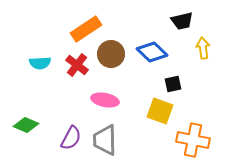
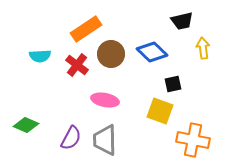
cyan semicircle: moved 7 px up
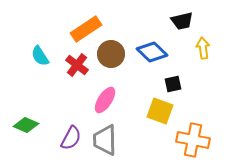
cyan semicircle: rotated 60 degrees clockwise
pink ellipse: rotated 68 degrees counterclockwise
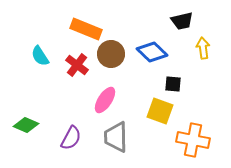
orange rectangle: rotated 56 degrees clockwise
black square: rotated 18 degrees clockwise
gray trapezoid: moved 11 px right, 3 px up
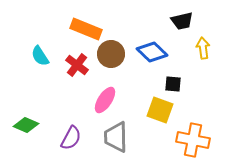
yellow square: moved 1 px up
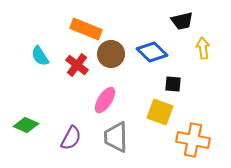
yellow square: moved 2 px down
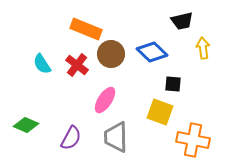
cyan semicircle: moved 2 px right, 8 px down
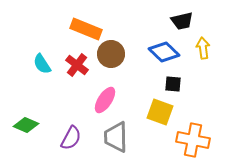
blue diamond: moved 12 px right
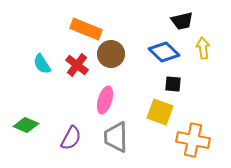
pink ellipse: rotated 16 degrees counterclockwise
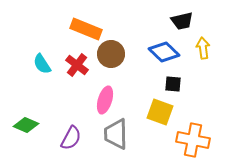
gray trapezoid: moved 3 px up
